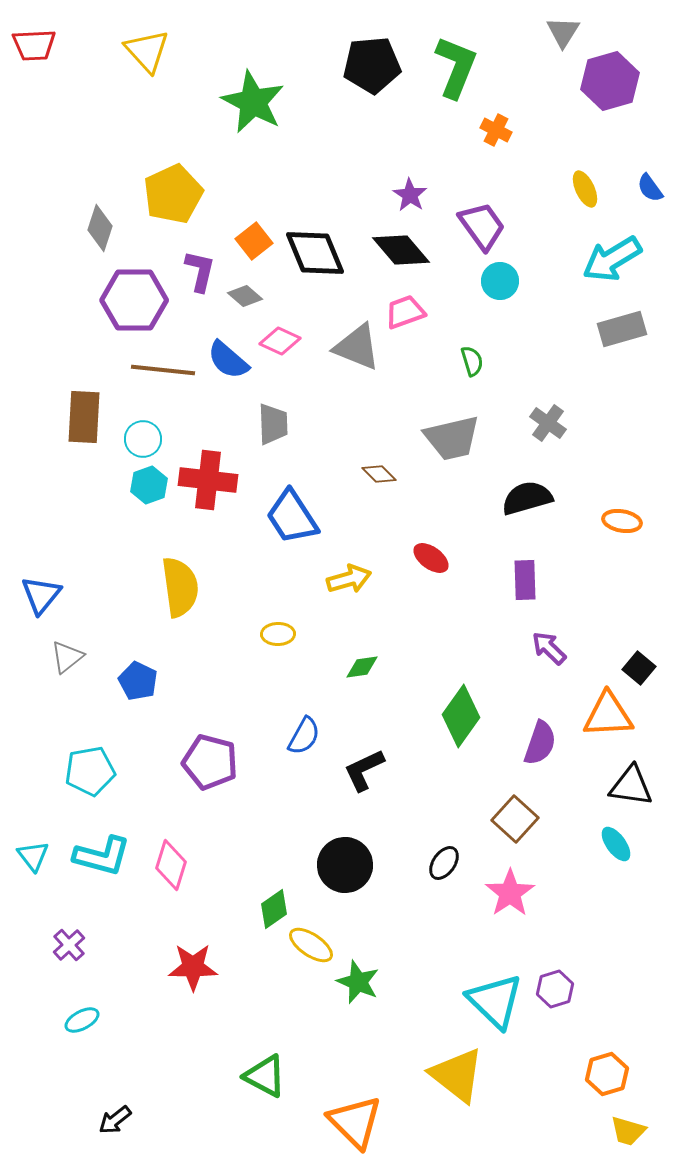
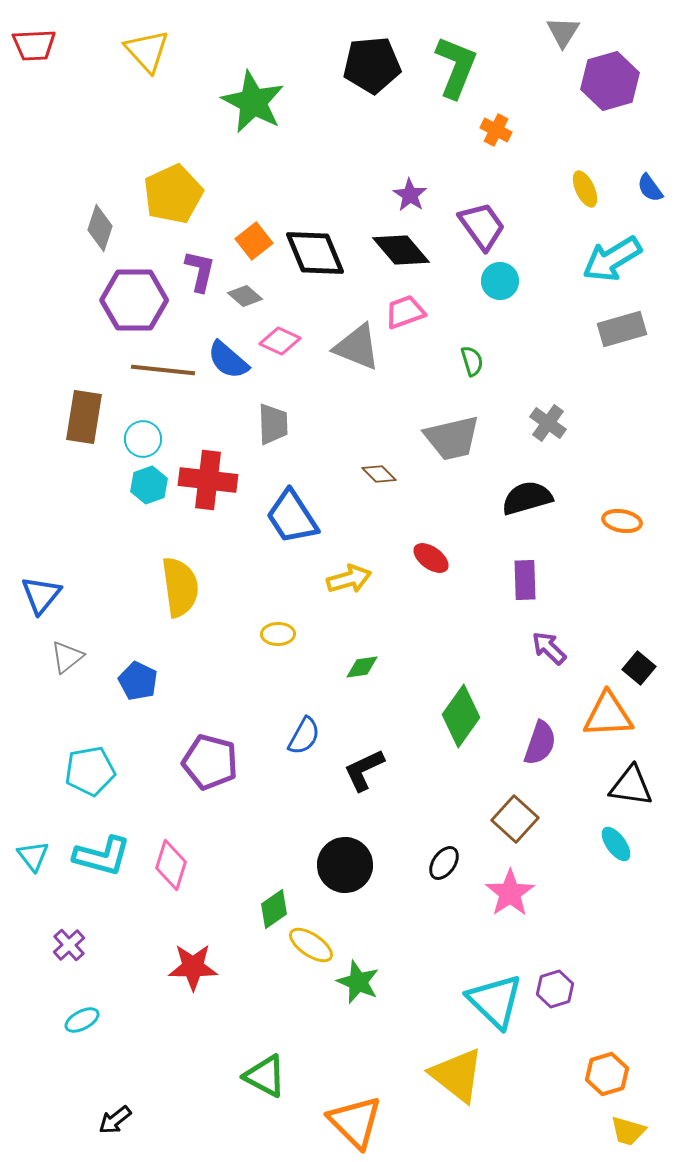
brown rectangle at (84, 417): rotated 6 degrees clockwise
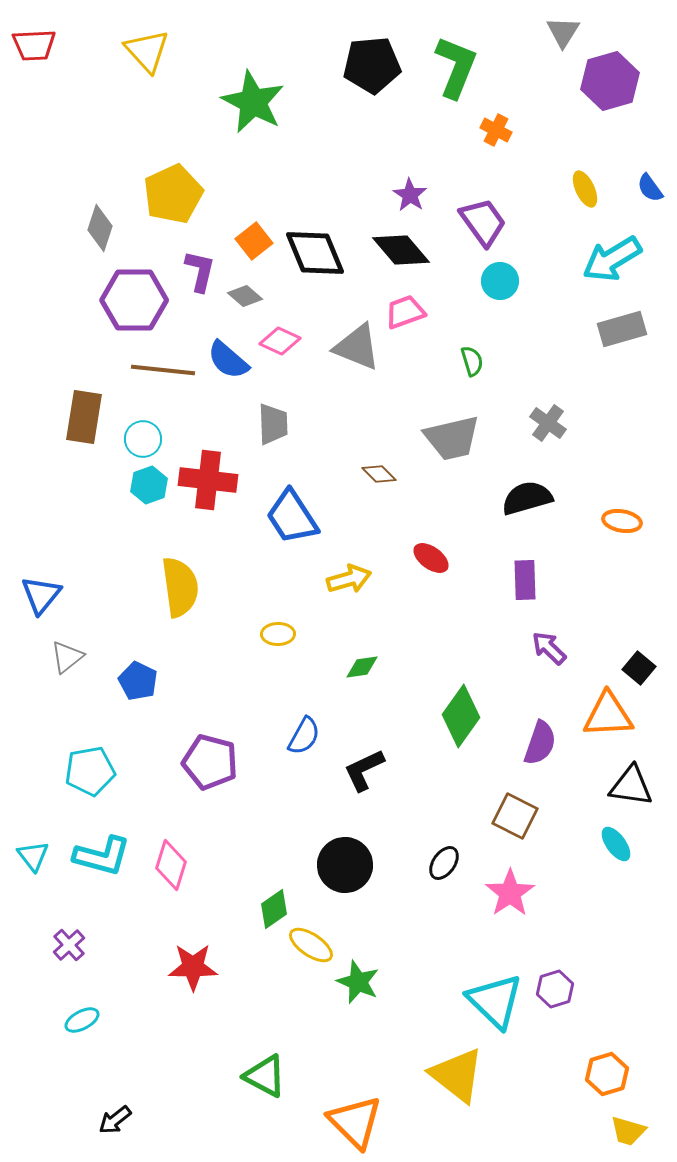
purple trapezoid at (482, 226): moved 1 px right, 4 px up
brown square at (515, 819): moved 3 px up; rotated 15 degrees counterclockwise
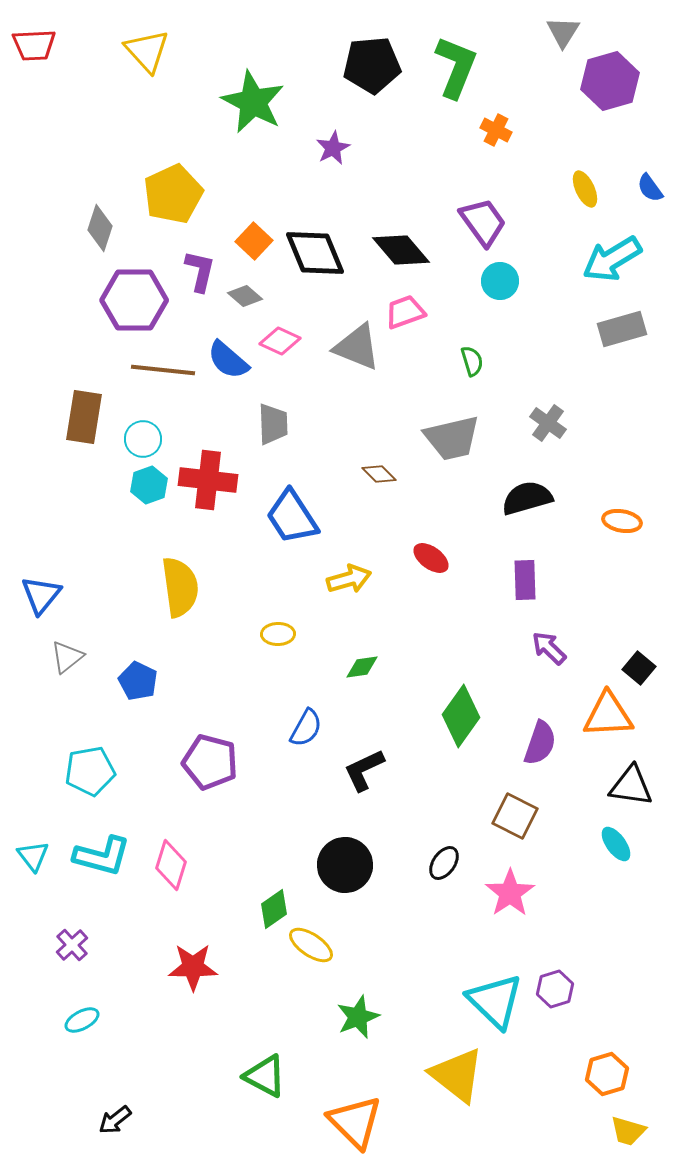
purple star at (410, 195): moved 77 px left, 47 px up; rotated 12 degrees clockwise
orange square at (254, 241): rotated 9 degrees counterclockwise
blue semicircle at (304, 736): moved 2 px right, 8 px up
purple cross at (69, 945): moved 3 px right
green star at (358, 982): moved 35 px down; rotated 27 degrees clockwise
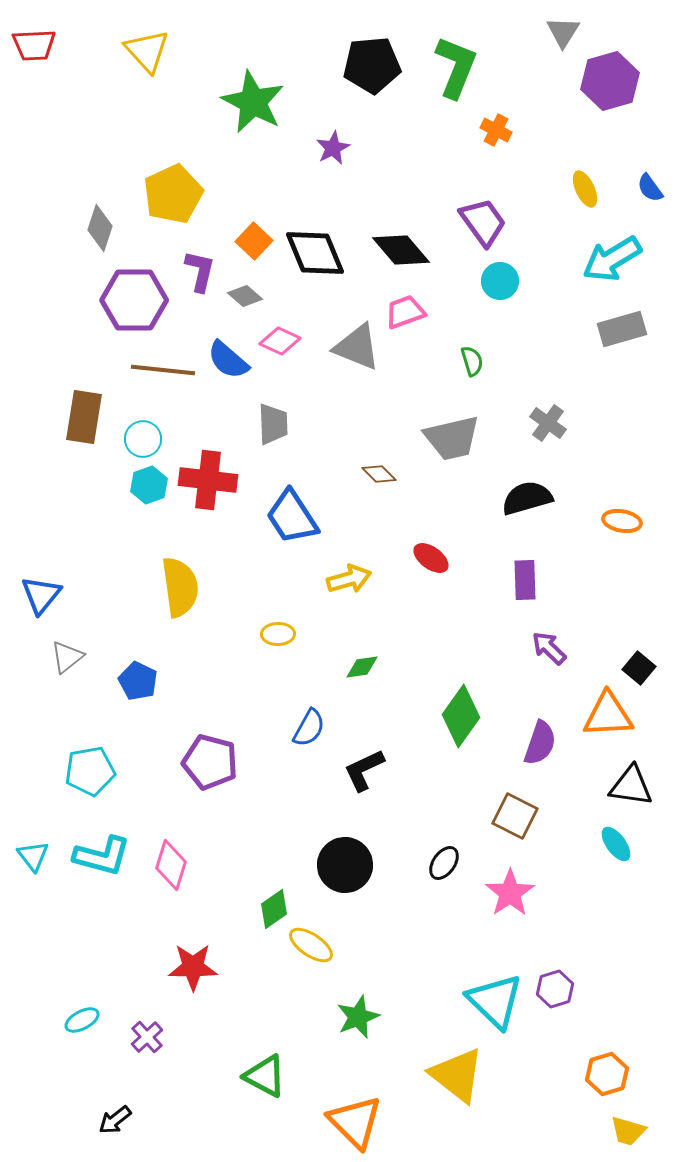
blue semicircle at (306, 728): moved 3 px right
purple cross at (72, 945): moved 75 px right, 92 px down
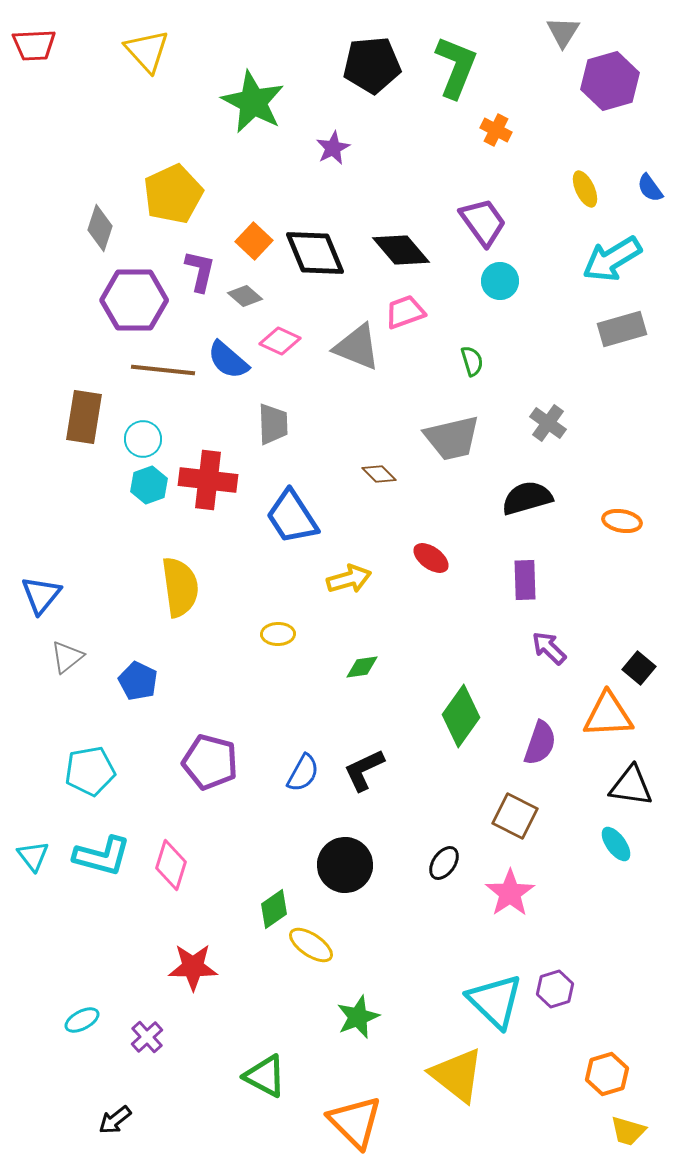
blue semicircle at (309, 728): moved 6 px left, 45 px down
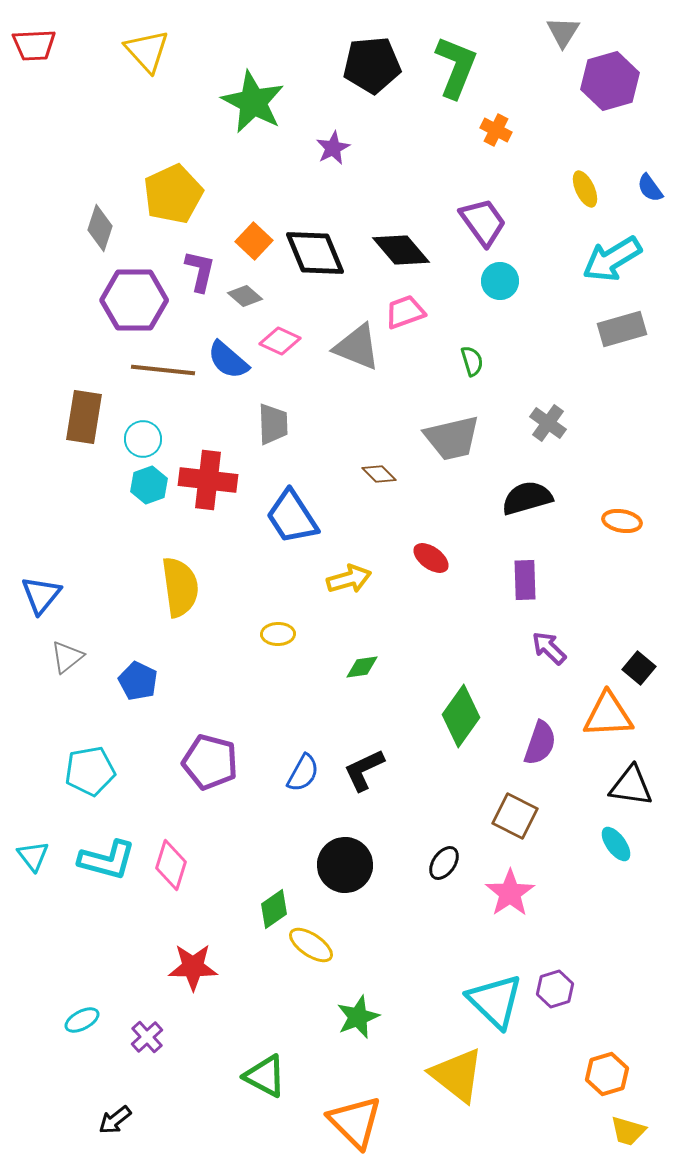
cyan L-shape at (102, 856): moved 5 px right, 4 px down
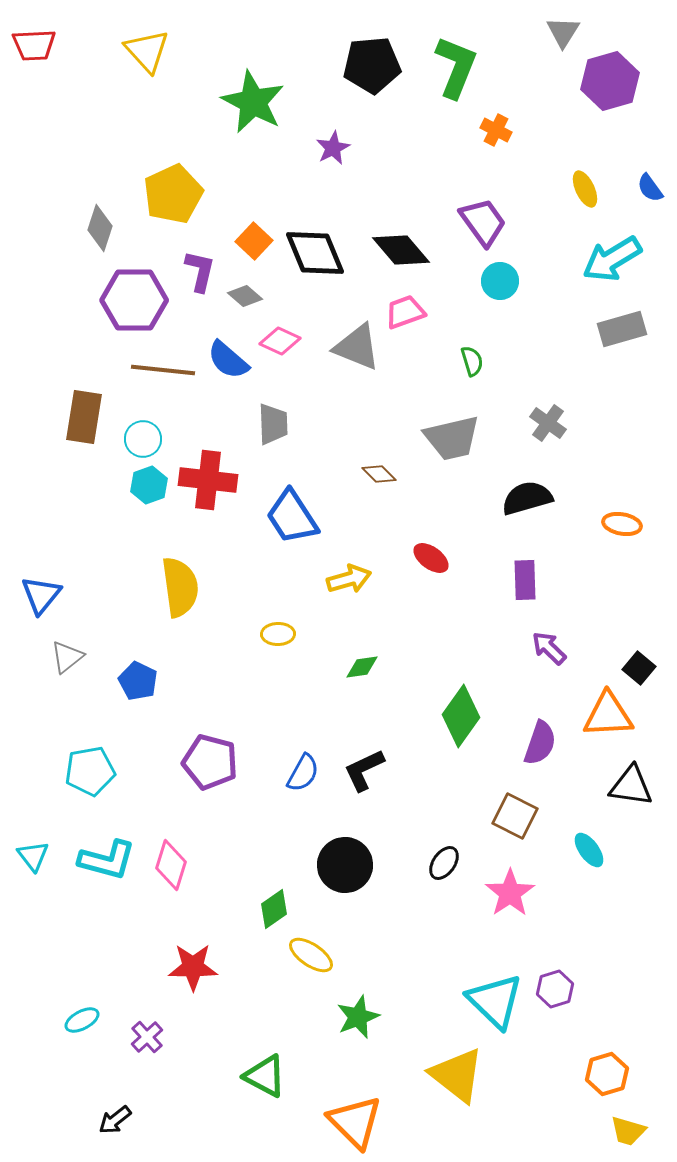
orange ellipse at (622, 521): moved 3 px down
cyan ellipse at (616, 844): moved 27 px left, 6 px down
yellow ellipse at (311, 945): moved 10 px down
